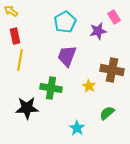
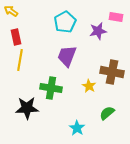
pink rectangle: moved 2 px right; rotated 48 degrees counterclockwise
red rectangle: moved 1 px right, 1 px down
brown cross: moved 2 px down
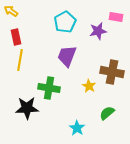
green cross: moved 2 px left
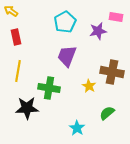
yellow line: moved 2 px left, 11 px down
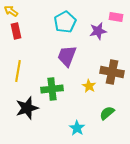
red rectangle: moved 6 px up
green cross: moved 3 px right, 1 px down; rotated 15 degrees counterclockwise
black star: rotated 15 degrees counterclockwise
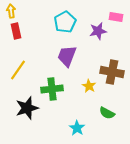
yellow arrow: rotated 48 degrees clockwise
yellow line: moved 1 px up; rotated 25 degrees clockwise
green semicircle: rotated 112 degrees counterclockwise
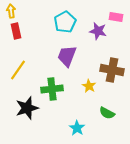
purple star: rotated 24 degrees clockwise
brown cross: moved 2 px up
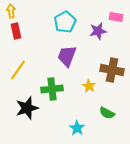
purple star: rotated 24 degrees counterclockwise
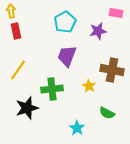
pink rectangle: moved 4 px up
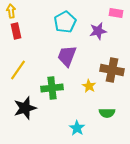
green cross: moved 1 px up
black star: moved 2 px left
green semicircle: rotated 28 degrees counterclockwise
